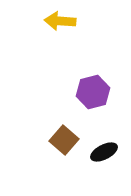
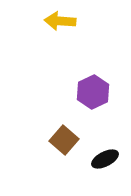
purple hexagon: rotated 12 degrees counterclockwise
black ellipse: moved 1 px right, 7 px down
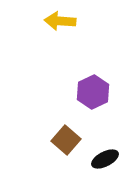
brown square: moved 2 px right
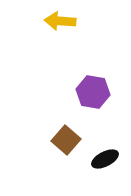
purple hexagon: rotated 24 degrees counterclockwise
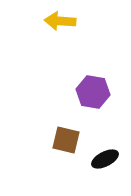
brown square: rotated 28 degrees counterclockwise
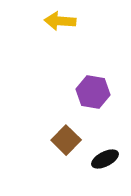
brown square: rotated 32 degrees clockwise
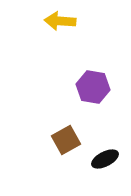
purple hexagon: moved 5 px up
brown square: rotated 16 degrees clockwise
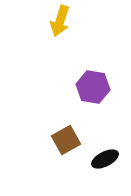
yellow arrow: rotated 76 degrees counterclockwise
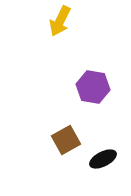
yellow arrow: rotated 8 degrees clockwise
black ellipse: moved 2 px left
